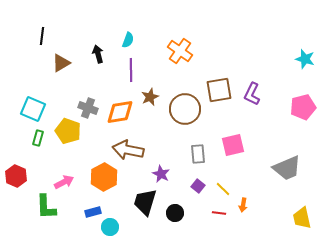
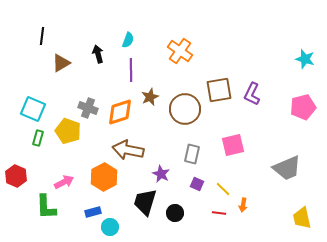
orange diamond: rotated 8 degrees counterclockwise
gray rectangle: moved 6 px left; rotated 18 degrees clockwise
purple square: moved 1 px left, 2 px up; rotated 16 degrees counterclockwise
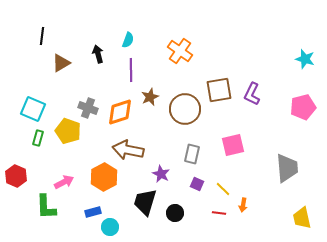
gray trapezoid: rotated 72 degrees counterclockwise
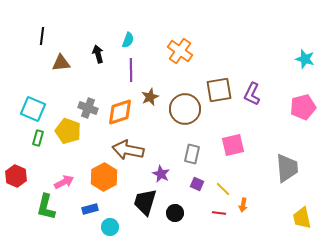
brown triangle: rotated 24 degrees clockwise
green L-shape: rotated 16 degrees clockwise
blue rectangle: moved 3 px left, 3 px up
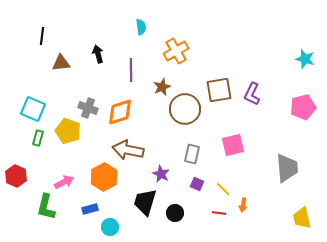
cyan semicircle: moved 13 px right, 13 px up; rotated 28 degrees counterclockwise
orange cross: moved 4 px left; rotated 25 degrees clockwise
brown star: moved 12 px right, 10 px up
